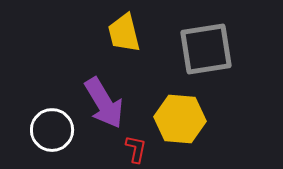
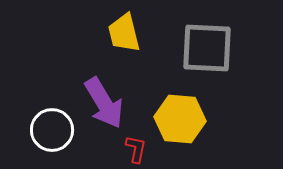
gray square: moved 1 px right, 1 px up; rotated 12 degrees clockwise
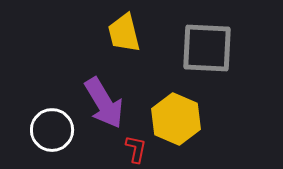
yellow hexagon: moved 4 px left; rotated 18 degrees clockwise
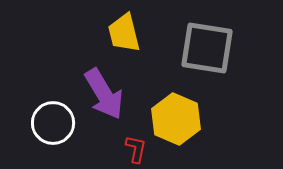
gray square: rotated 6 degrees clockwise
purple arrow: moved 9 px up
white circle: moved 1 px right, 7 px up
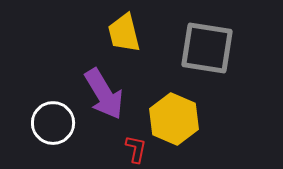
yellow hexagon: moved 2 px left
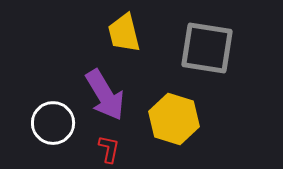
purple arrow: moved 1 px right, 1 px down
yellow hexagon: rotated 6 degrees counterclockwise
red L-shape: moved 27 px left
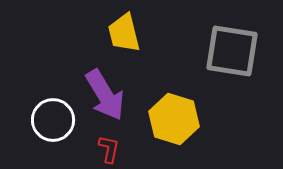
gray square: moved 25 px right, 3 px down
white circle: moved 3 px up
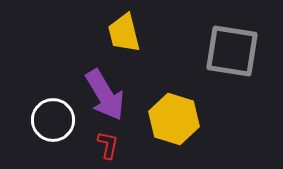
red L-shape: moved 1 px left, 4 px up
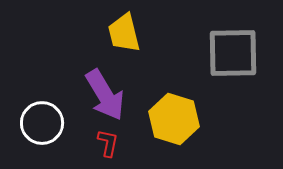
gray square: moved 1 px right, 2 px down; rotated 10 degrees counterclockwise
white circle: moved 11 px left, 3 px down
red L-shape: moved 2 px up
